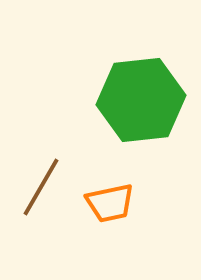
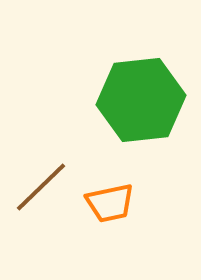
brown line: rotated 16 degrees clockwise
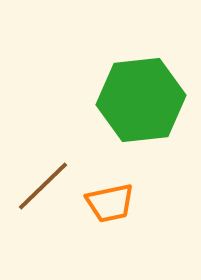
brown line: moved 2 px right, 1 px up
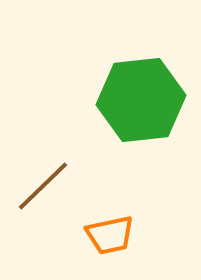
orange trapezoid: moved 32 px down
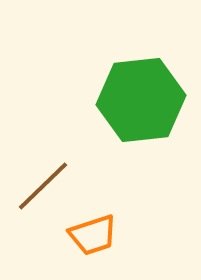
orange trapezoid: moved 17 px left; rotated 6 degrees counterclockwise
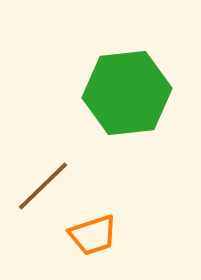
green hexagon: moved 14 px left, 7 px up
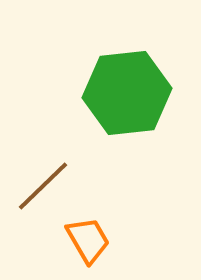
orange trapezoid: moved 5 px left, 5 px down; rotated 102 degrees counterclockwise
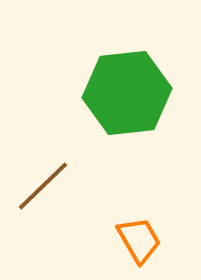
orange trapezoid: moved 51 px right
